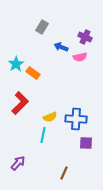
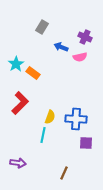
yellow semicircle: rotated 48 degrees counterclockwise
purple arrow: rotated 56 degrees clockwise
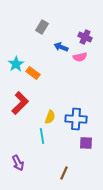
cyan line: moved 1 px left, 1 px down; rotated 21 degrees counterclockwise
purple arrow: rotated 56 degrees clockwise
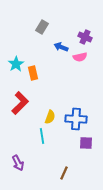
orange rectangle: rotated 40 degrees clockwise
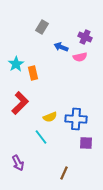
yellow semicircle: rotated 48 degrees clockwise
cyan line: moved 1 px left, 1 px down; rotated 28 degrees counterclockwise
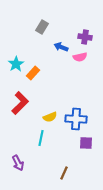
purple cross: rotated 16 degrees counterclockwise
orange rectangle: rotated 56 degrees clockwise
cyan line: moved 1 px down; rotated 49 degrees clockwise
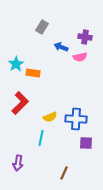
orange rectangle: rotated 56 degrees clockwise
purple arrow: rotated 35 degrees clockwise
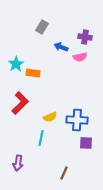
blue cross: moved 1 px right, 1 px down
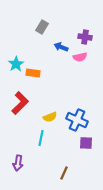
blue cross: rotated 20 degrees clockwise
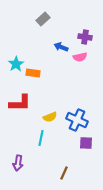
gray rectangle: moved 1 px right, 8 px up; rotated 16 degrees clockwise
red L-shape: rotated 45 degrees clockwise
